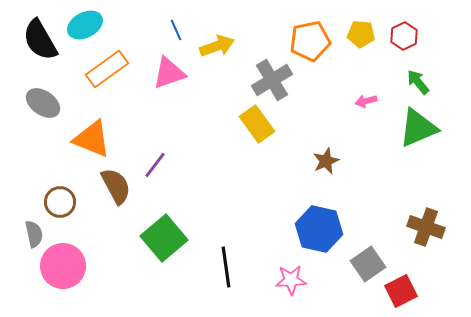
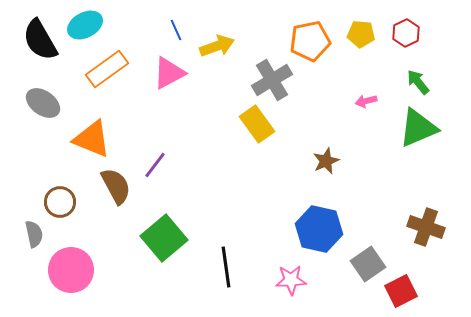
red hexagon: moved 2 px right, 3 px up
pink triangle: rotated 9 degrees counterclockwise
pink circle: moved 8 px right, 4 px down
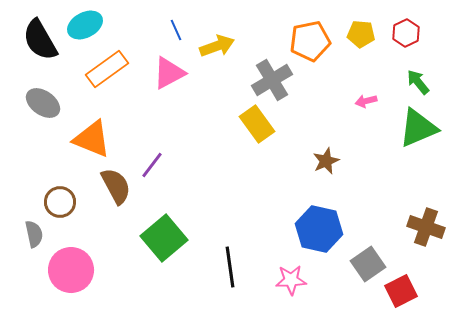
purple line: moved 3 px left
black line: moved 4 px right
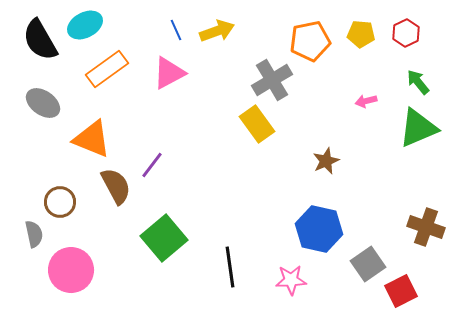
yellow arrow: moved 15 px up
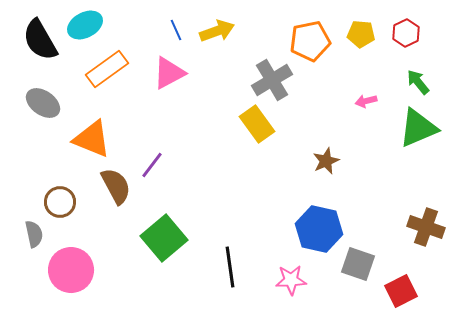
gray square: moved 10 px left; rotated 36 degrees counterclockwise
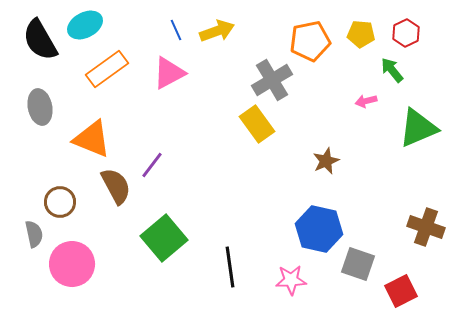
green arrow: moved 26 px left, 12 px up
gray ellipse: moved 3 px left, 4 px down; rotated 44 degrees clockwise
pink circle: moved 1 px right, 6 px up
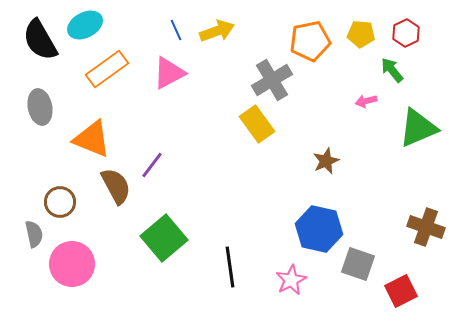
pink star: rotated 24 degrees counterclockwise
